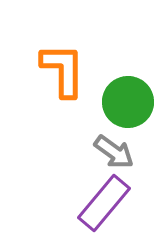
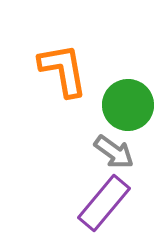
orange L-shape: rotated 10 degrees counterclockwise
green circle: moved 3 px down
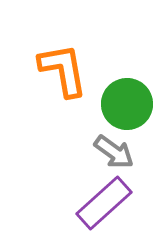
green circle: moved 1 px left, 1 px up
purple rectangle: rotated 8 degrees clockwise
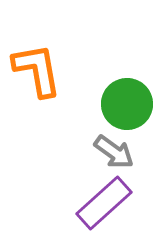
orange L-shape: moved 26 px left
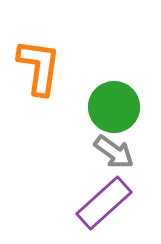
orange L-shape: moved 2 px right, 3 px up; rotated 18 degrees clockwise
green circle: moved 13 px left, 3 px down
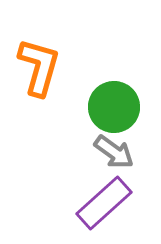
orange L-shape: rotated 8 degrees clockwise
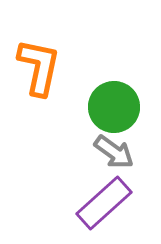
orange L-shape: rotated 4 degrees counterclockwise
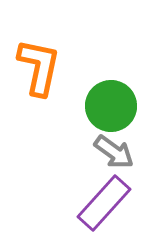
green circle: moved 3 px left, 1 px up
purple rectangle: rotated 6 degrees counterclockwise
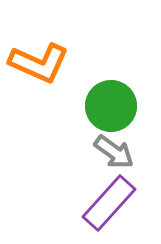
orange L-shape: moved 4 px up; rotated 102 degrees clockwise
purple rectangle: moved 5 px right
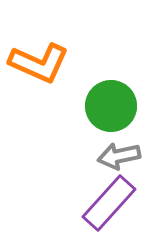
gray arrow: moved 5 px right, 4 px down; rotated 132 degrees clockwise
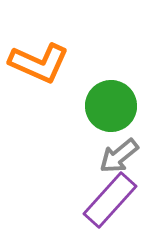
gray arrow: rotated 27 degrees counterclockwise
purple rectangle: moved 1 px right, 3 px up
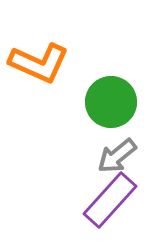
green circle: moved 4 px up
gray arrow: moved 2 px left
